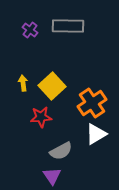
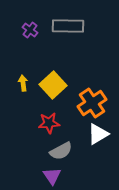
yellow square: moved 1 px right, 1 px up
red star: moved 8 px right, 6 px down
white triangle: moved 2 px right
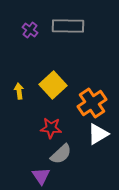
yellow arrow: moved 4 px left, 8 px down
red star: moved 2 px right, 5 px down; rotated 10 degrees clockwise
gray semicircle: moved 3 px down; rotated 15 degrees counterclockwise
purple triangle: moved 11 px left
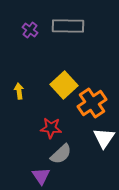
yellow square: moved 11 px right
white triangle: moved 6 px right, 4 px down; rotated 25 degrees counterclockwise
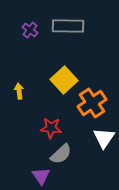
yellow square: moved 5 px up
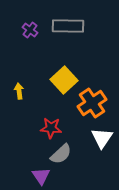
white triangle: moved 2 px left
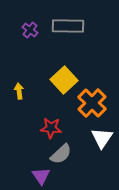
orange cross: rotated 12 degrees counterclockwise
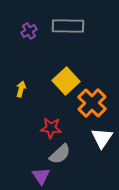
purple cross: moved 1 px left, 1 px down; rotated 21 degrees clockwise
yellow square: moved 2 px right, 1 px down
yellow arrow: moved 2 px right, 2 px up; rotated 21 degrees clockwise
gray semicircle: moved 1 px left
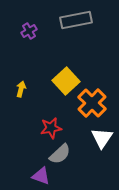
gray rectangle: moved 8 px right, 6 px up; rotated 12 degrees counterclockwise
red star: rotated 15 degrees counterclockwise
purple triangle: rotated 36 degrees counterclockwise
